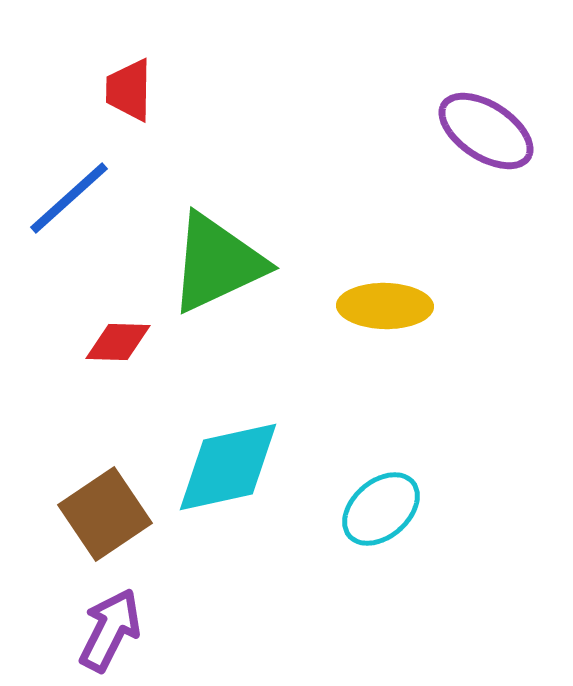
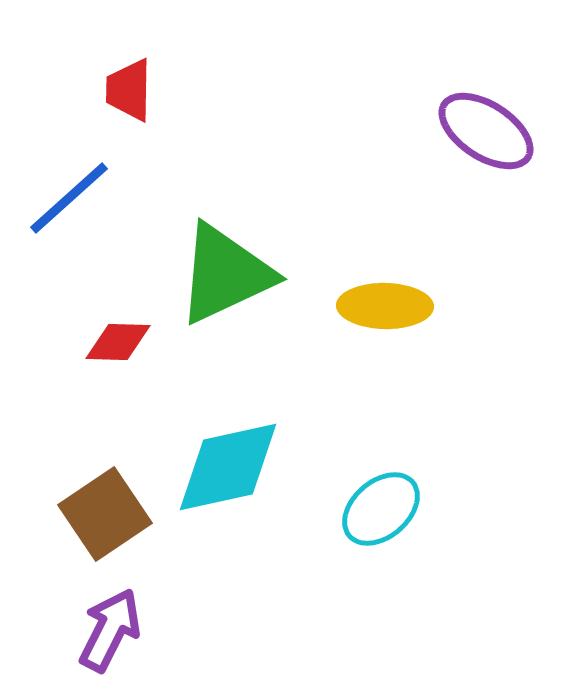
green triangle: moved 8 px right, 11 px down
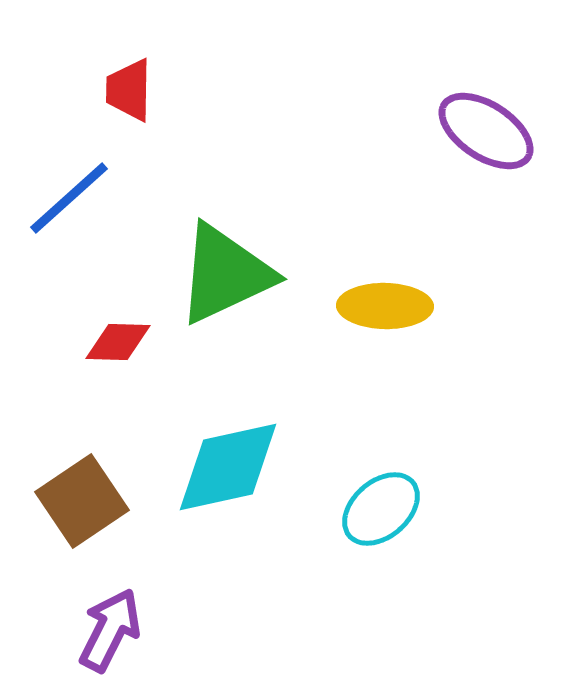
brown square: moved 23 px left, 13 px up
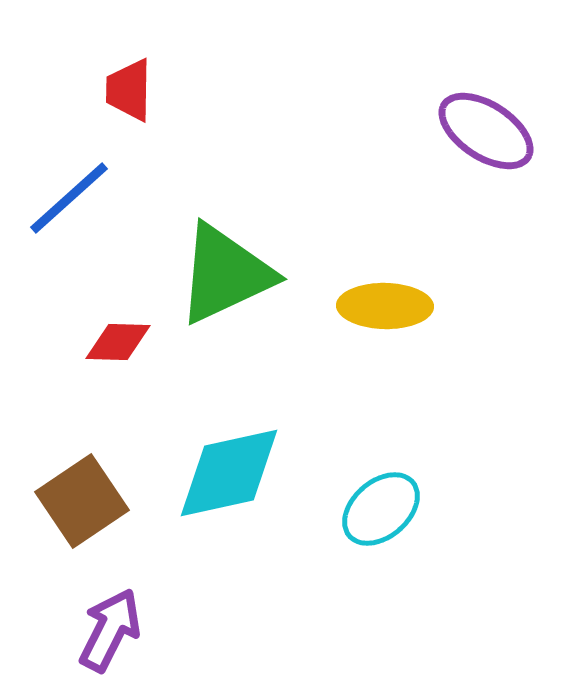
cyan diamond: moved 1 px right, 6 px down
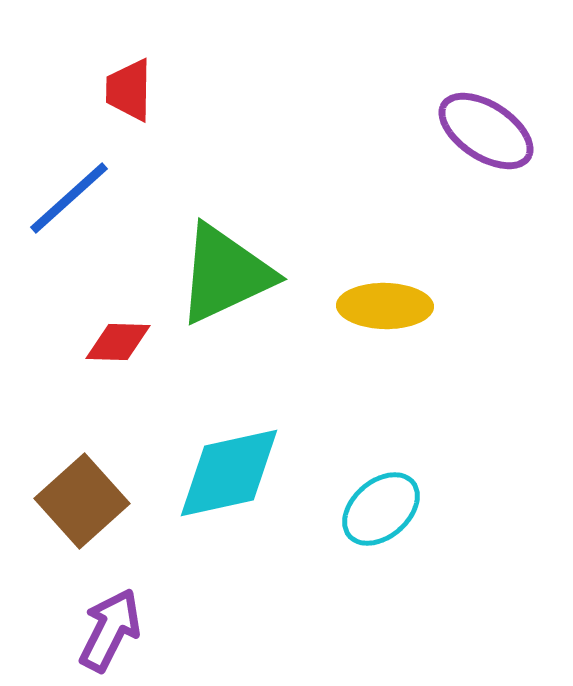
brown square: rotated 8 degrees counterclockwise
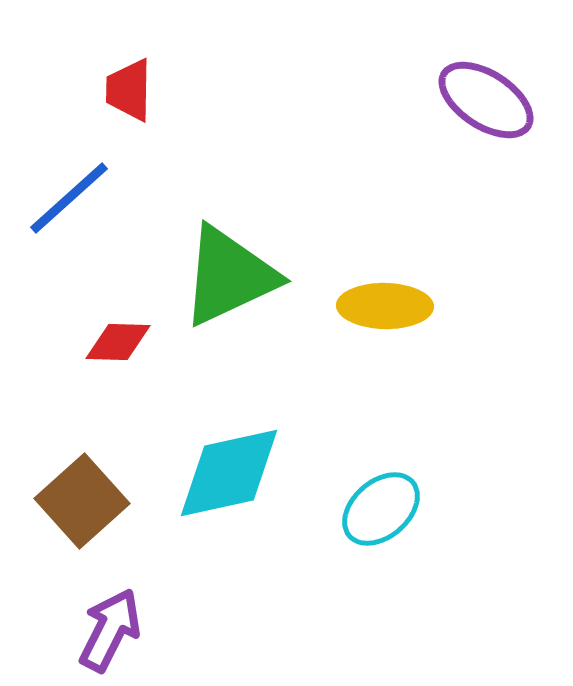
purple ellipse: moved 31 px up
green triangle: moved 4 px right, 2 px down
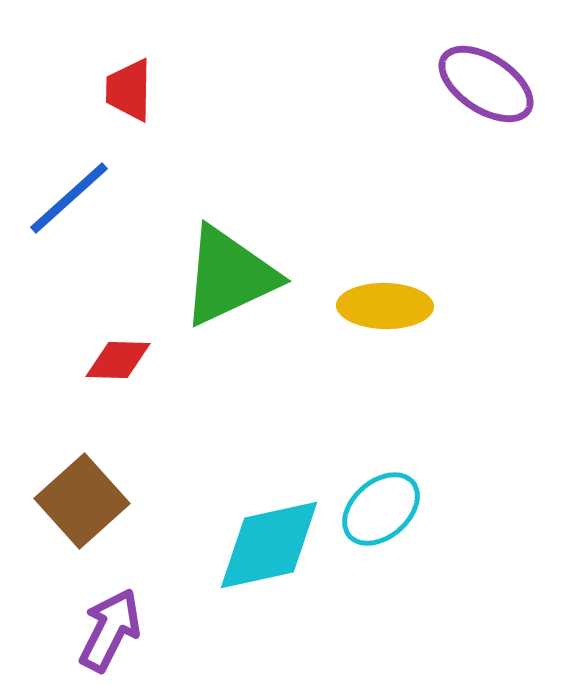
purple ellipse: moved 16 px up
red diamond: moved 18 px down
cyan diamond: moved 40 px right, 72 px down
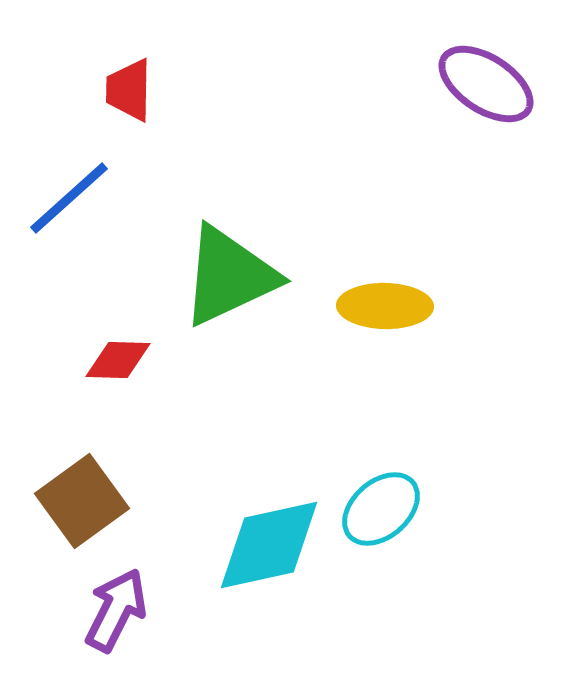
brown square: rotated 6 degrees clockwise
purple arrow: moved 6 px right, 20 px up
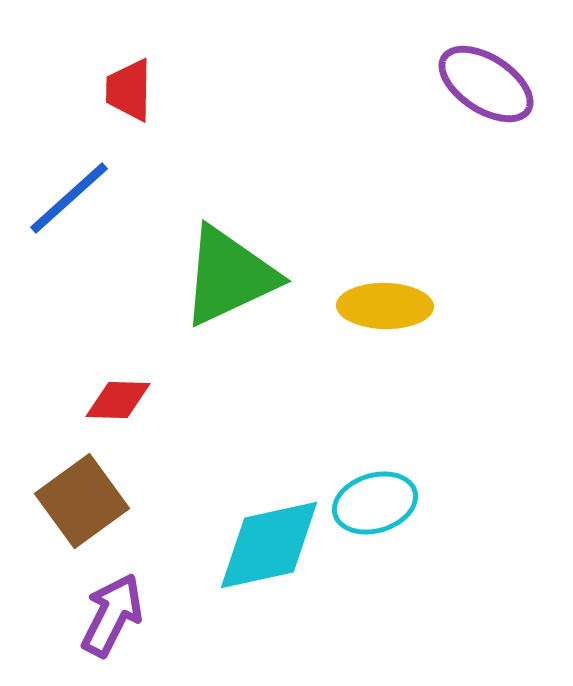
red diamond: moved 40 px down
cyan ellipse: moved 6 px left, 6 px up; rotated 24 degrees clockwise
purple arrow: moved 4 px left, 5 px down
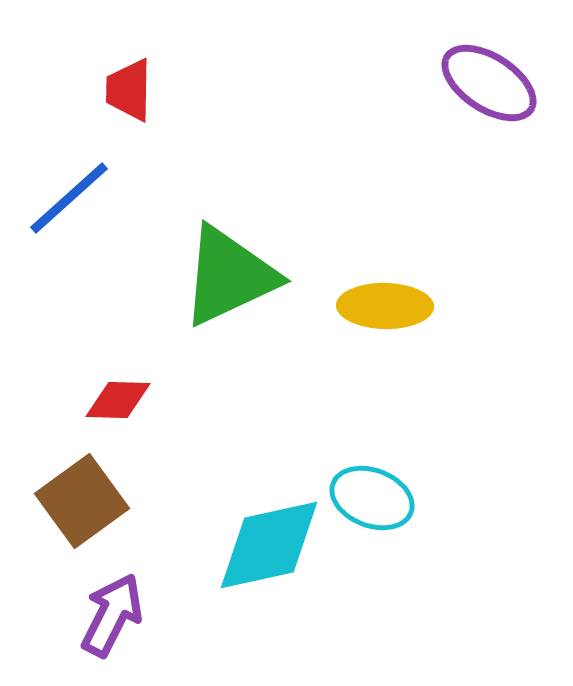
purple ellipse: moved 3 px right, 1 px up
cyan ellipse: moved 3 px left, 5 px up; rotated 38 degrees clockwise
